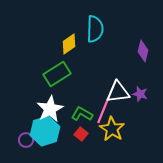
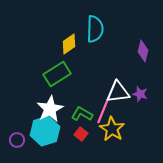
purple circle: moved 9 px left
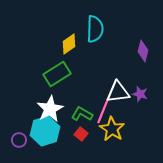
purple circle: moved 2 px right
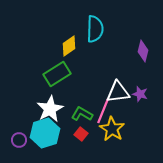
yellow diamond: moved 2 px down
cyan hexagon: moved 2 px down
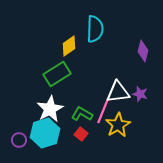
yellow star: moved 6 px right, 4 px up; rotated 10 degrees clockwise
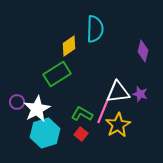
white star: moved 13 px left
purple circle: moved 2 px left, 38 px up
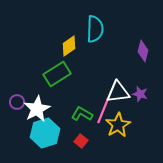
red square: moved 7 px down
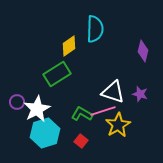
white triangle: moved 5 px left; rotated 25 degrees clockwise
pink line: rotated 50 degrees clockwise
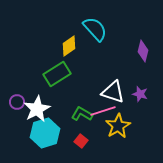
cyan semicircle: rotated 44 degrees counterclockwise
yellow star: moved 1 px down
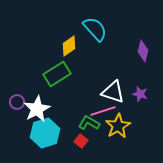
green L-shape: moved 7 px right, 9 px down
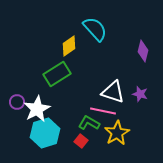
pink line: rotated 30 degrees clockwise
yellow star: moved 1 px left, 7 px down
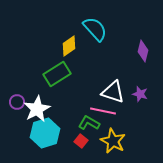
yellow star: moved 4 px left, 8 px down; rotated 15 degrees counterclockwise
